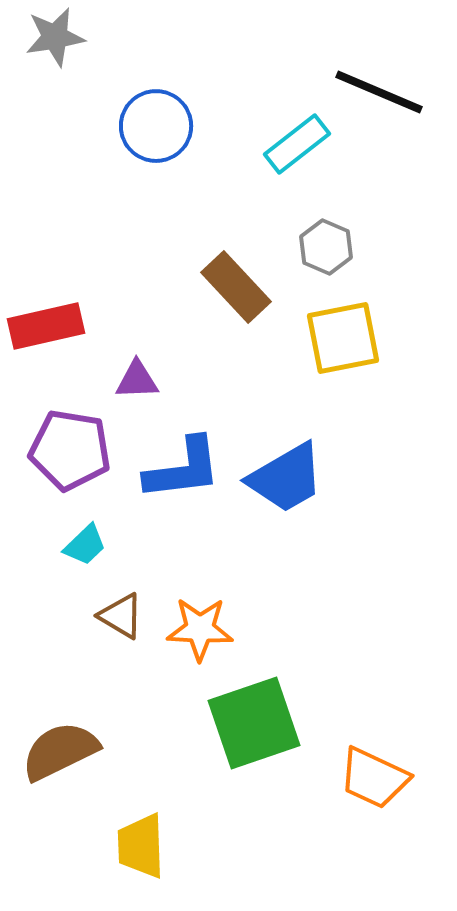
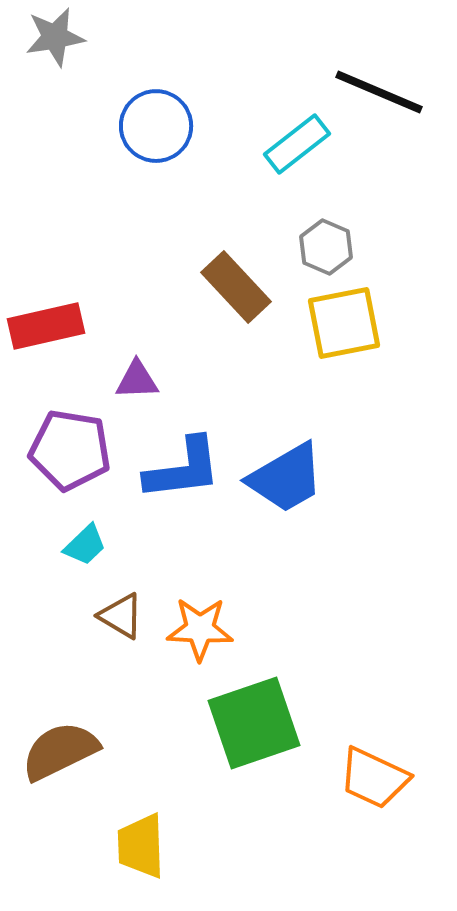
yellow square: moved 1 px right, 15 px up
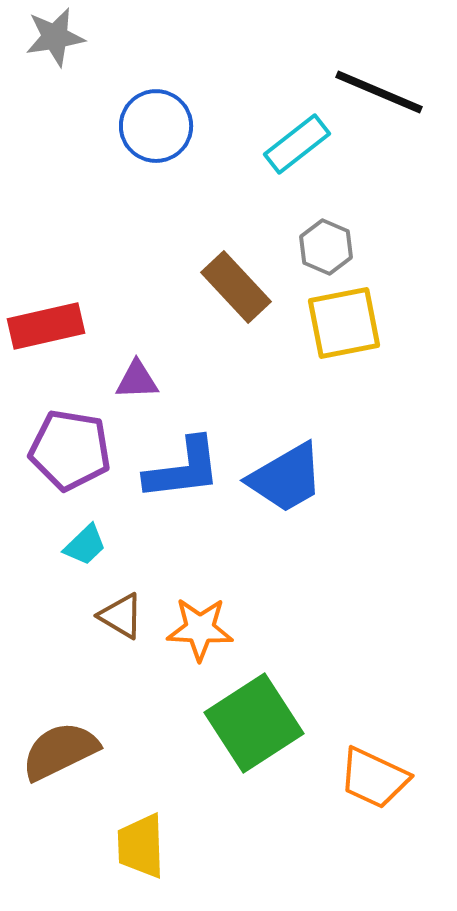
green square: rotated 14 degrees counterclockwise
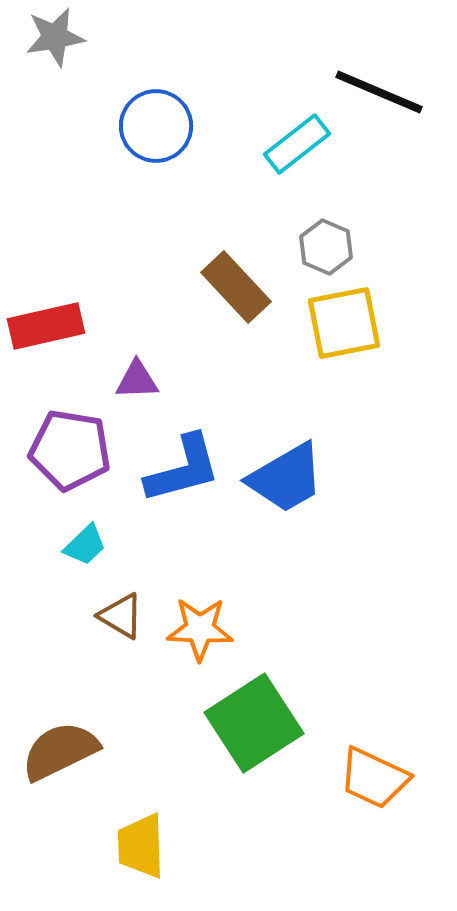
blue L-shape: rotated 8 degrees counterclockwise
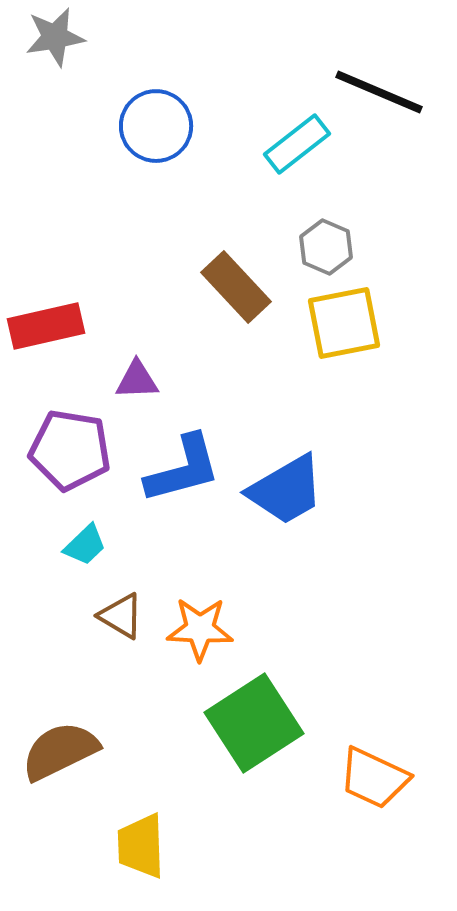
blue trapezoid: moved 12 px down
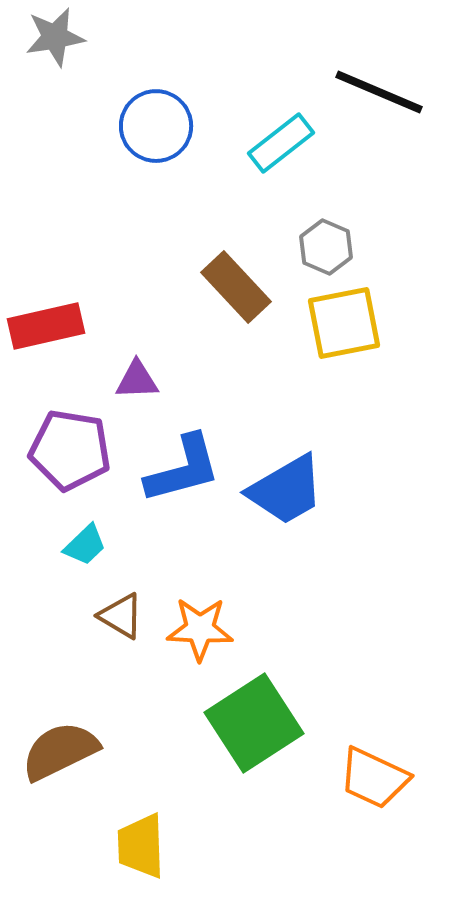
cyan rectangle: moved 16 px left, 1 px up
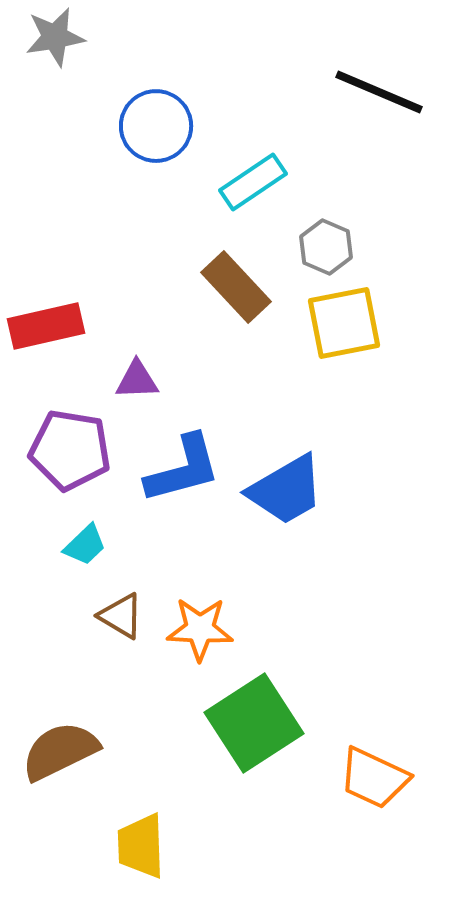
cyan rectangle: moved 28 px left, 39 px down; rotated 4 degrees clockwise
